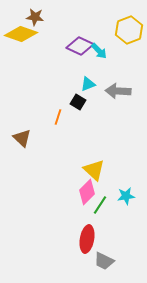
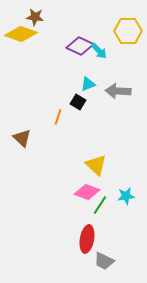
yellow hexagon: moved 1 px left, 1 px down; rotated 20 degrees clockwise
yellow triangle: moved 2 px right, 5 px up
pink diamond: rotated 65 degrees clockwise
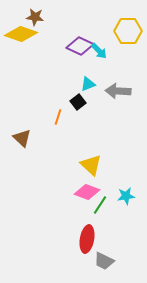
black square: rotated 21 degrees clockwise
yellow triangle: moved 5 px left
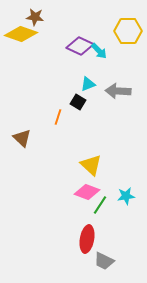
black square: rotated 21 degrees counterclockwise
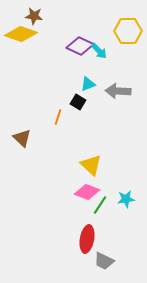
brown star: moved 1 px left, 1 px up
cyan star: moved 3 px down
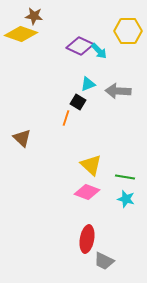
orange line: moved 8 px right, 1 px down
cyan star: rotated 24 degrees clockwise
green line: moved 25 px right, 28 px up; rotated 66 degrees clockwise
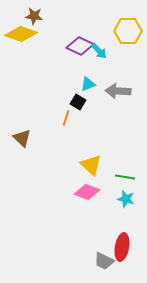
red ellipse: moved 35 px right, 8 px down
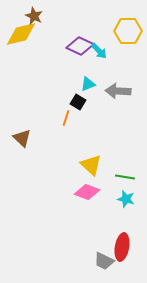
brown star: rotated 18 degrees clockwise
yellow diamond: rotated 32 degrees counterclockwise
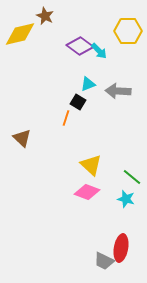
brown star: moved 11 px right
yellow diamond: moved 1 px left
purple diamond: rotated 12 degrees clockwise
green line: moved 7 px right; rotated 30 degrees clockwise
red ellipse: moved 1 px left, 1 px down
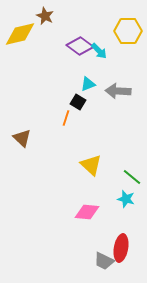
pink diamond: moved 20 px down; rotated 15 degrees counterclockwise
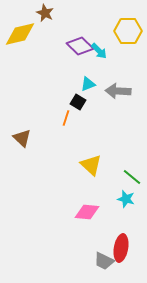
brown star: moved 3 px up
purple diamond: rotated 8 degrees clockwise
